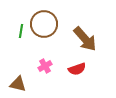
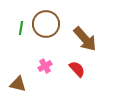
brown circle: moved 2 px right
green line: moved 3 px up
red semicircle: rotated 114 degrees counterclockwise
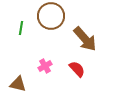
brown circle: moved 5 px right, 8 px up
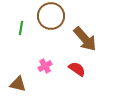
red semicircle: rotated 12 degrees counterclockwise
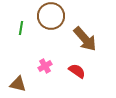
red semicircle: moved 2 px down
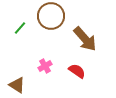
green line: moved 1 px left; rotated 32 degrees clockwise
brown triangle: moved 1 px left, 1 px down; rotated 18 degrees clockwise
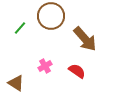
brown triangle: moved 1 px left, 2 px up
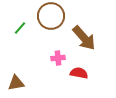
brown arrow: moved 1 px left, 1 px up
pink cross: moved 13 px right, 8 px up; rotated 24 degrees clockwise
red semicircle: moved 2 px right, 2 px down; rotated 24 degrees counterclockwise
brown triangle: rotated 42 degrees counterclockwise
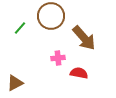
brown triangle: moved 1 px left; rotated 18 degrees counterclockwise
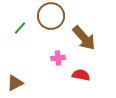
red semicircle: moved 2 px right, 2 px down
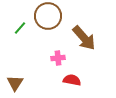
brown circle: moved 3 px left
red semicircle: moved 9 px left, 5 px down
brown triangle: rotated 30 degrees counterclockwise
